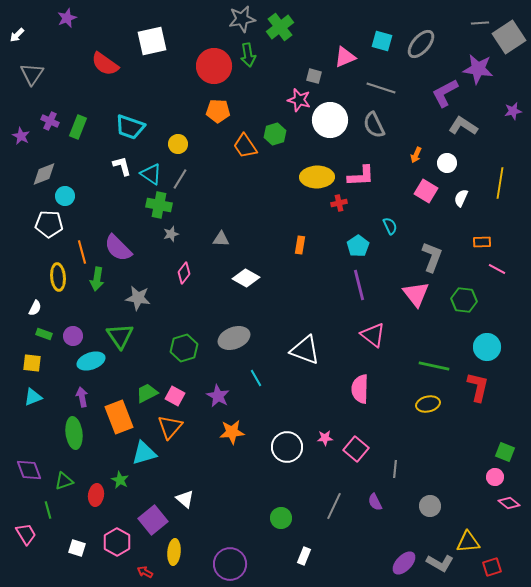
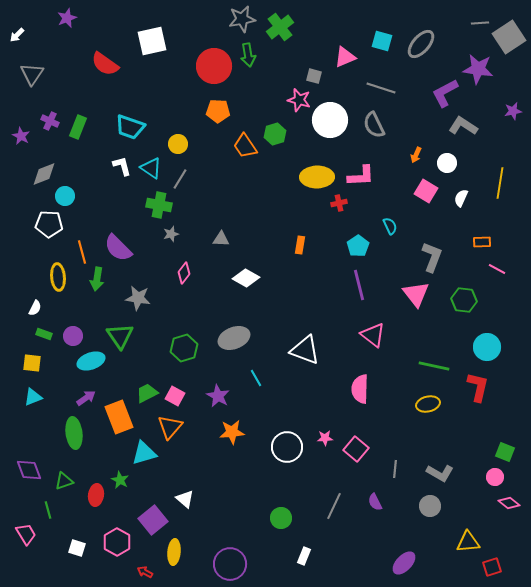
cyan triangle at (151, 174): moved 6 px up
purple arrow at (82, 397): moved 4 px right, 1 px down; rotated 66 degrees clockwise
gray L-shape at (440, 563): moved 90 px up
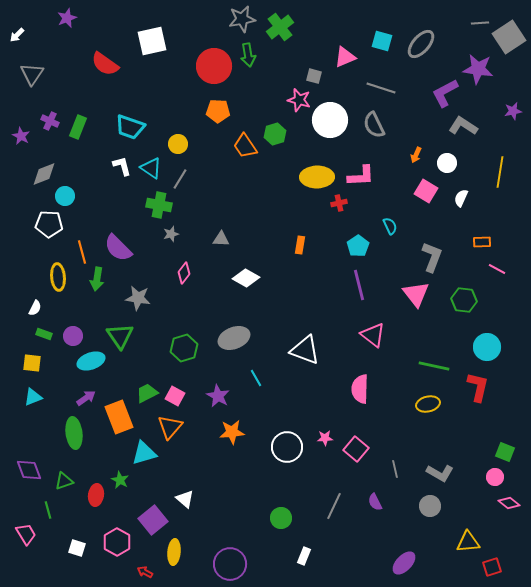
yellow line at (500, 183): moved 11 px up
gray line at (395, 469): rotated 18 degrees counterclockwise
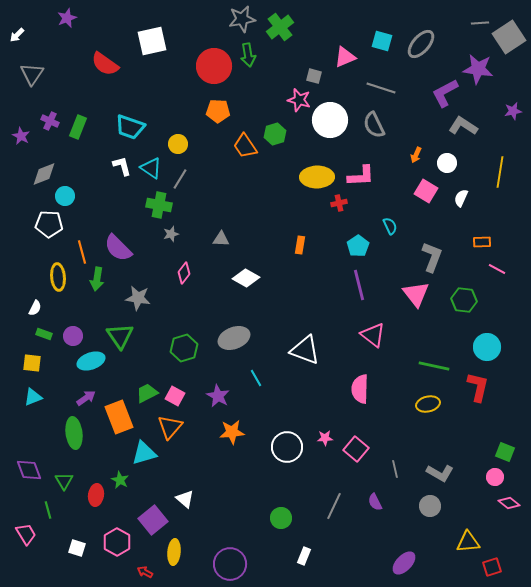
green triangle at (64, 481): rotated 42 degrees counterclockwise
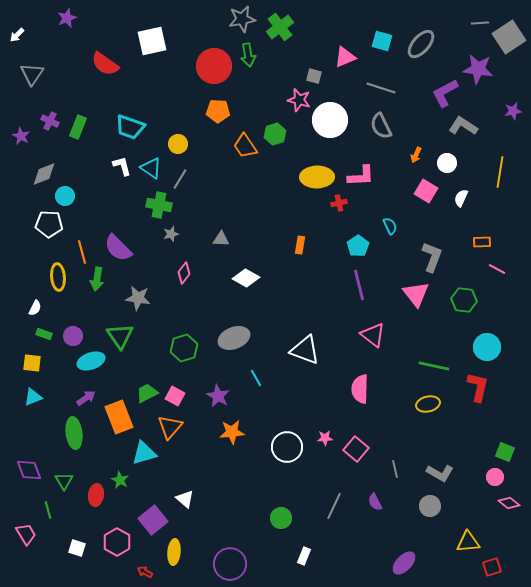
gray semicircle at (374, 125): moved 7 px right, 1 px down
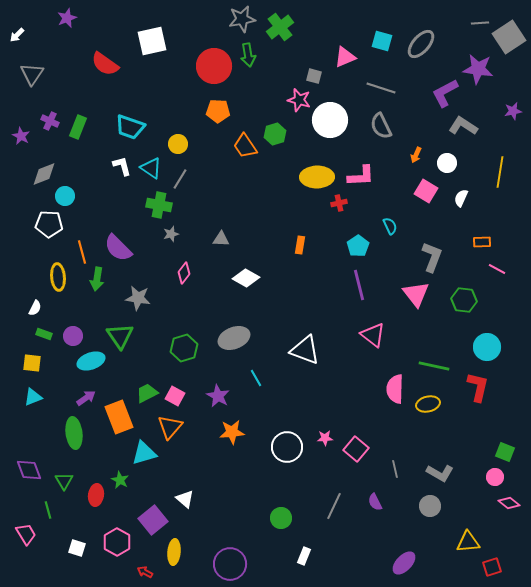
pink semicircle at (360, 389): moved 35 px right
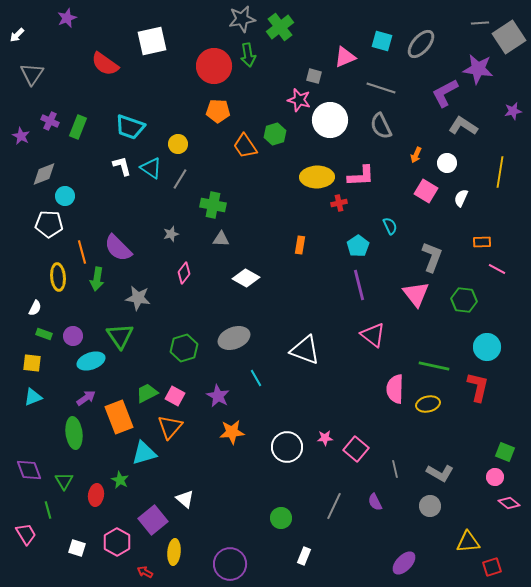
green cross at (159, 205): moved 54 px right
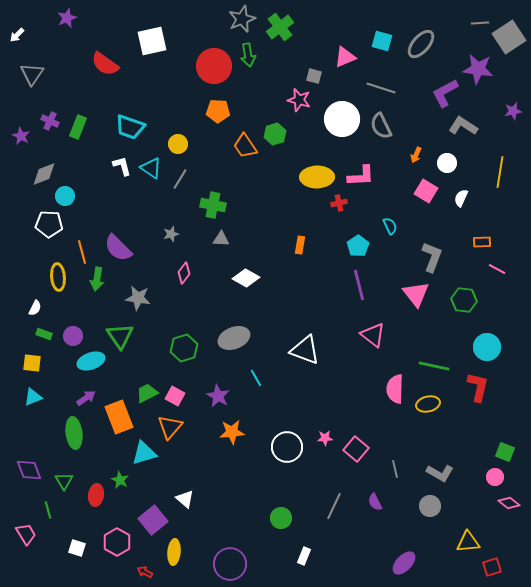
gray star at (242, 19): rotated 12 degrees counterclockwise
white circle at (330, 120): moved 12 px right, 1 px up
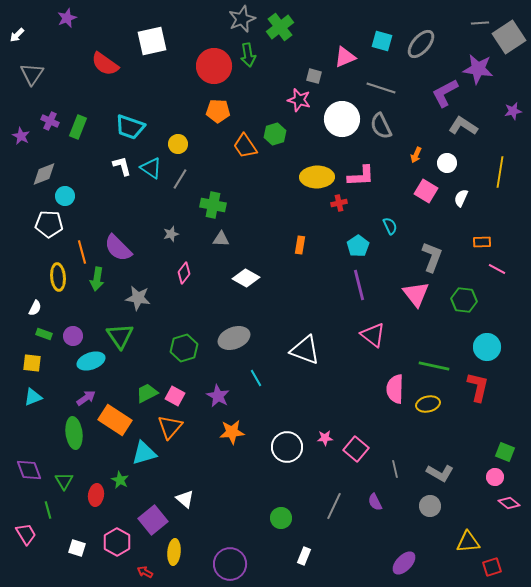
orange rectangle at (119, 417): moved 4 px left, 3 px down; rotated 36 degrees counterclockwise
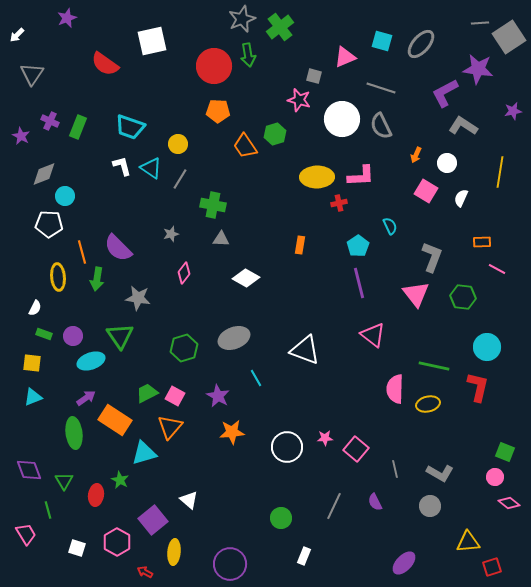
purple line at (359, 285): moved 2 px up
green hexagon at (464, 300): moved 1 px left, 3 px up
white triangle at (185, 499): moved 4 px right, 1 px down
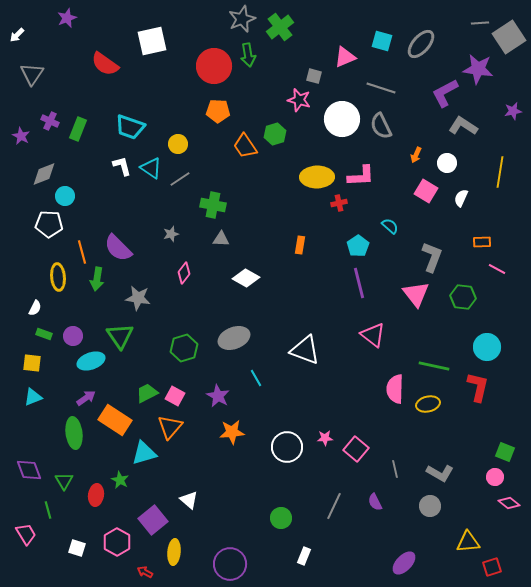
green rectangle at (78, 127): moved 2 px down
gray line at (180, 179): rotated 25 degrees clockwise
cyan semicircle at (390, 226): rotated 24 degrees counterclockwise
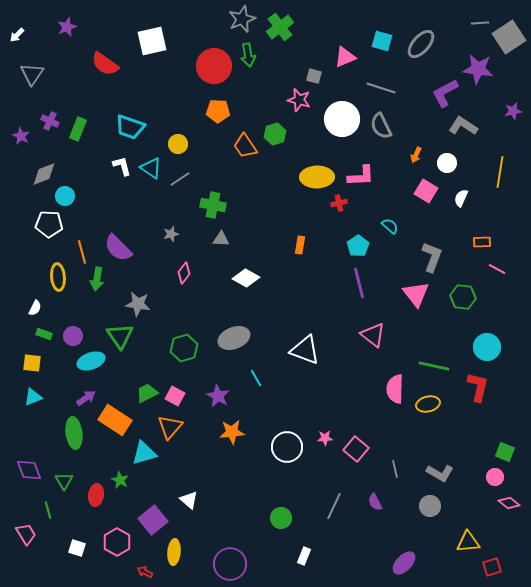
purple star at (67, 18): moved 9 px down
gray star at (138, 298): moved 6 px down
